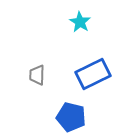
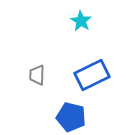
cyan star: moved 1 px right, 1 px up
blue rectangle: moved 1 px left, 1 px down
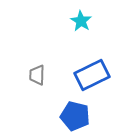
blue pentagon: moved 4 px right, 1 px up
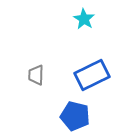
cyan star: moved 3 px right, 2 px up
gray trapezoid: moved 1 px left
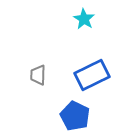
gray trapezoid: moved 2 px right
blue pentagon: rotated 12 degrees clockwise
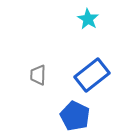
cyan star: moved 4 px right
blue rectangle: rotated 12 degrees counterclockwise
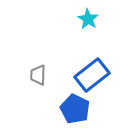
blue pentagon: moved 7 px up
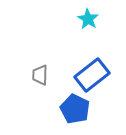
gray trapezoid: moved 2 px right
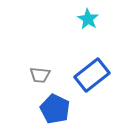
gray trapezoid: rotated 85 degrees counterclockwise
blue pentagon: moved 20 px left
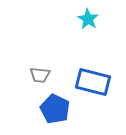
blue rectangle: moved 1 px right, 7 px down; rotated 52 degrees clockwise
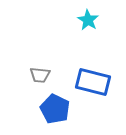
cyan star: moved 1 px down
